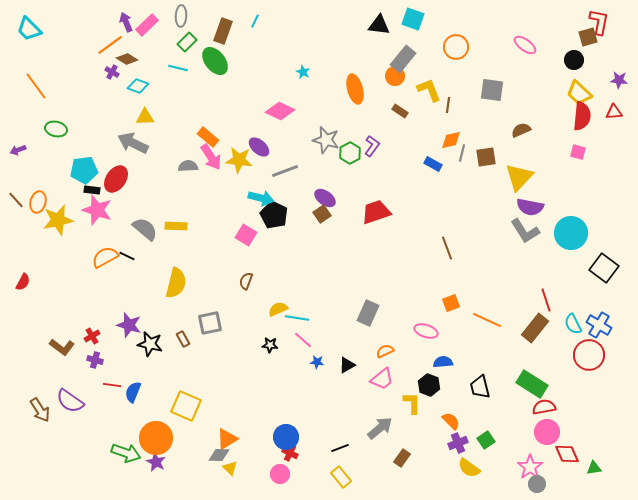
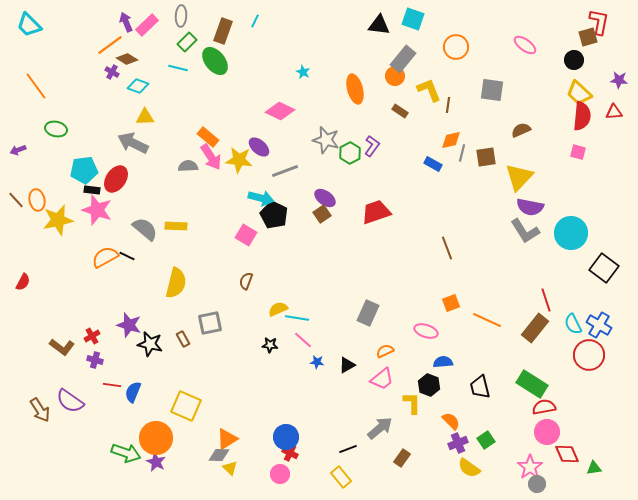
cyan trapezoid at (29, 29): moved 4 px up
orange ellipse at (38, 202): moved 1 px left, 2 px up; rotated 25 degrees counterclockwise
black line at (340, 448): moved 8 px right, 1 px down
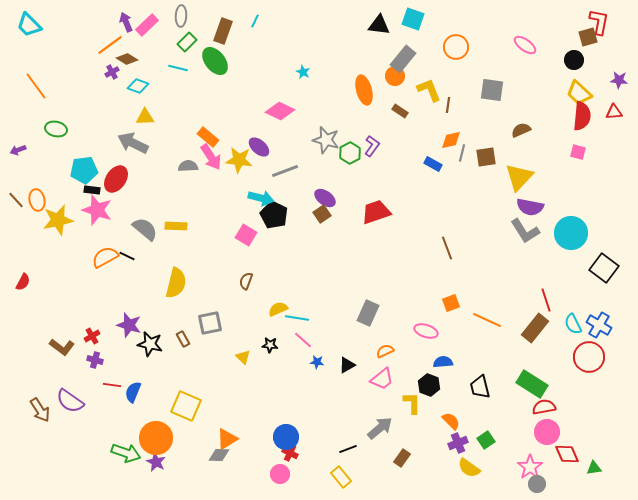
purple cross at (112, 72): rotated 32 degrees clockwise
orange ellipse at (355, 89): moved 9 px right, 1 px down
red circle at (589, 355): moved 2 px down
yellow triangle at (230, 468): moved 13 px right, 111 px up
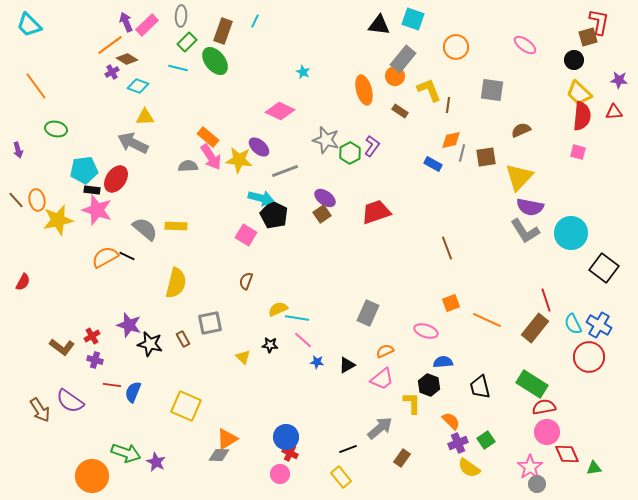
purple arrow at (18, 150): rotated 84 degrees counterclockwise
orange circle at (156, 438): moved 64 px left, 38 px down
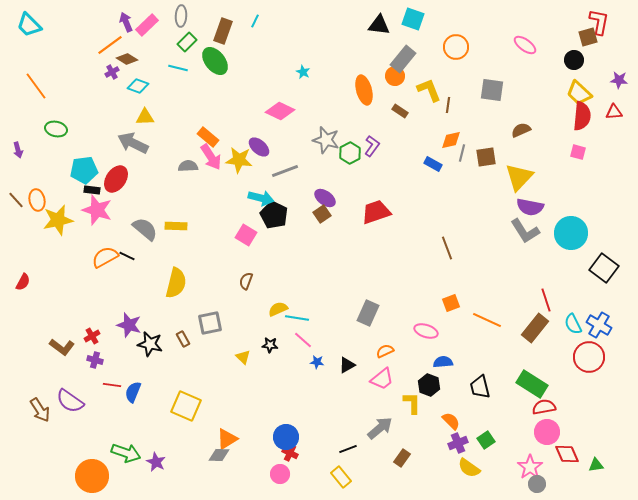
green triangle at (594, 468): moved 2 px right, 3 px up
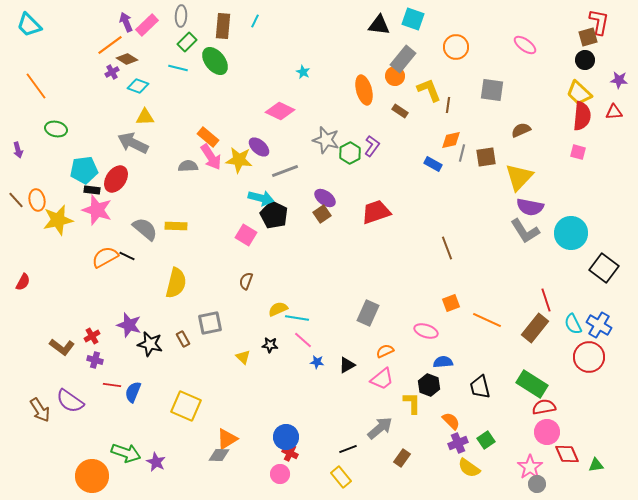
brown rectangle at (223, 31): moved 5 px up; rotated 15 degrees counterclockwise
black circle at (574, 60): moved 11 px right
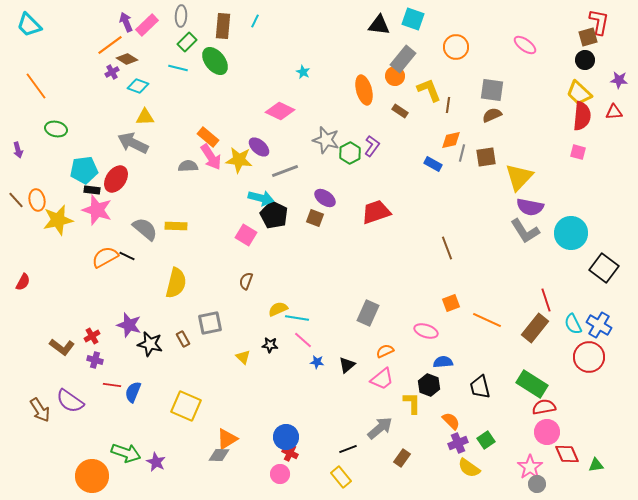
brown semicircle at (521, 130): moved 29 px left, 15 px up
brown square at (322, 214): moved 7 px left, 4 px down; rotated 36 degrees counterclockwise
black triangle at (347, 365): rotated 12 degrees counterclockwise
